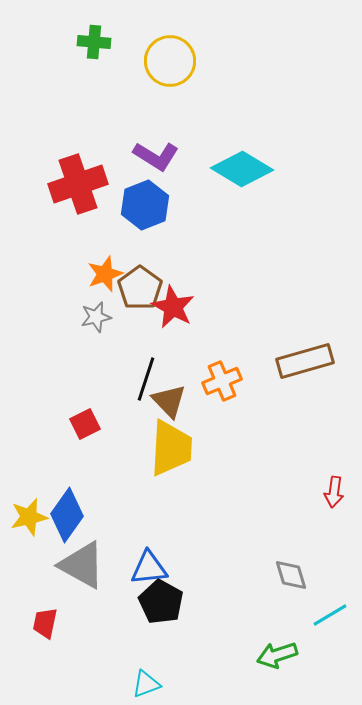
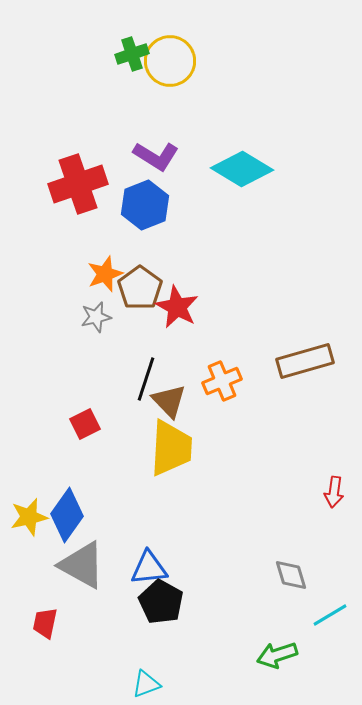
green cross: moved 38 px right, 12 px down; rotated 24 degrees counterclockwise
red star: moved 4 px right
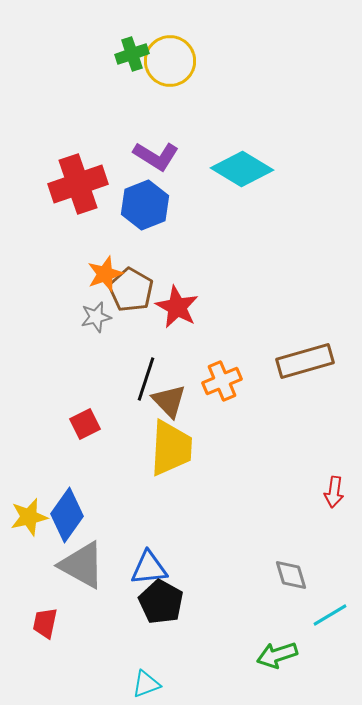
brown pentagon: moved 9 px left, 2 px down; rotated 6 degrees counterclockwise
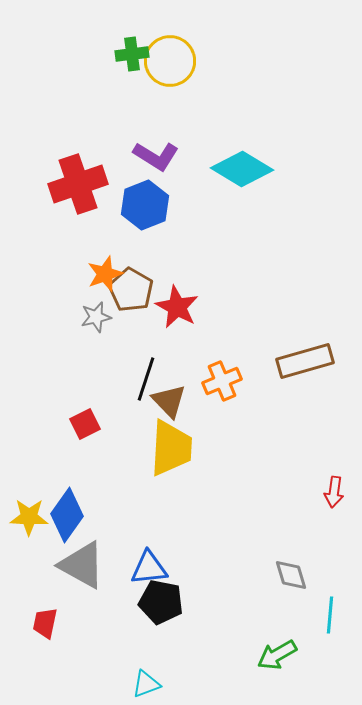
green cross: rotated 12 degrees clockwise
yellow star: rotated 15 degrees clockwise
black pentagon: rotated 18 degrees counterclockwise
cyan line: rotated 54 degrees counterclockwise
green arrow: rotated 12 degrees counterclockwise
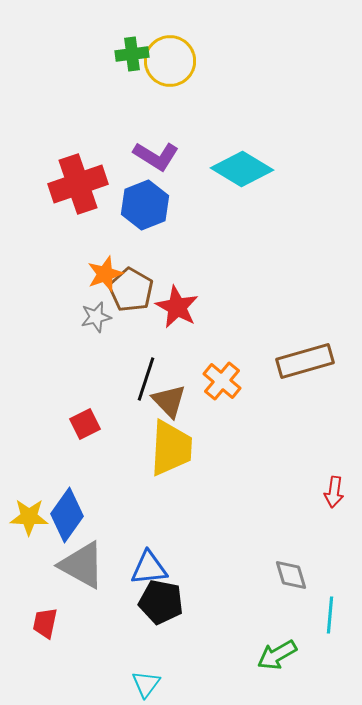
orange cross: rotated 27 degrees counterclockwise
cyan triangle: rotated 32 degrees counterclockwise
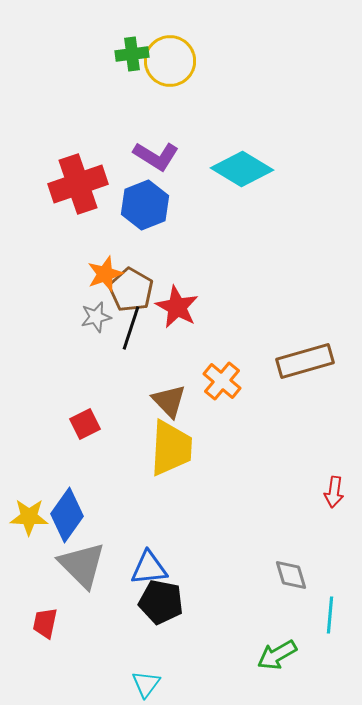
black line: moved 15 px left, 51 px up
gray triangle: rotated 16 degrees clockwise
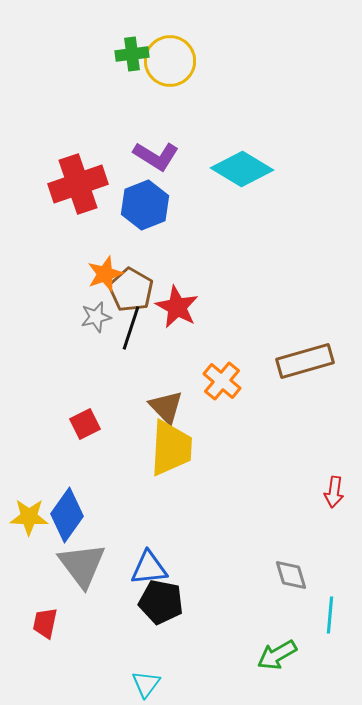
brown triangle: moved 3 px left, 6 px down
gray triangle: rotated 8 degrees clockwise
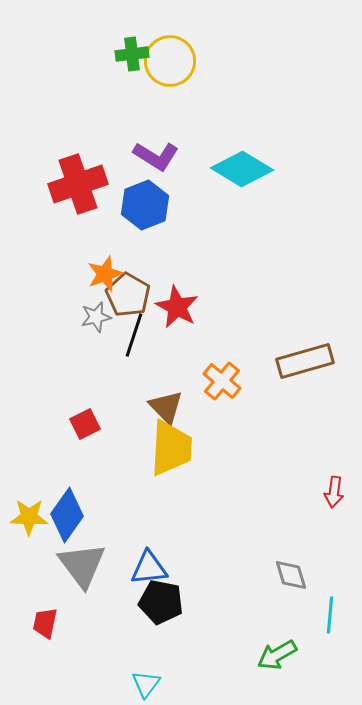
brown pentagon: moved 3 px left, 5 px down
black line: moved 3 px right, 7 px down
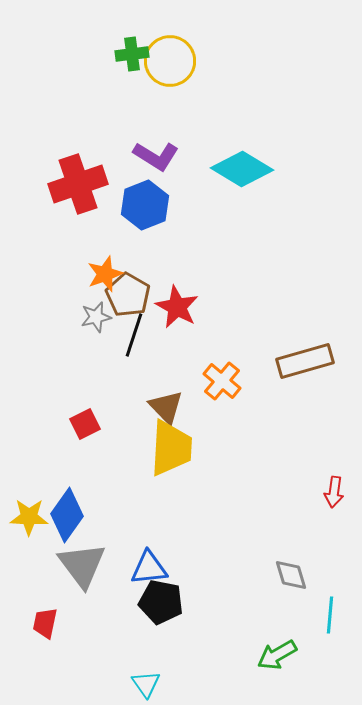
cyan triangle: rotated 12 degrees counterclockwise
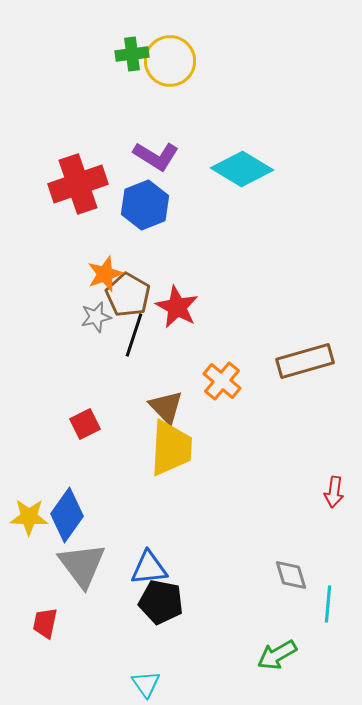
cyan line: moved 2 px left, 11 px up
